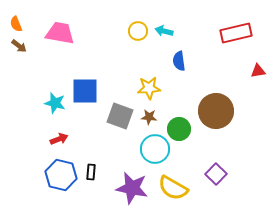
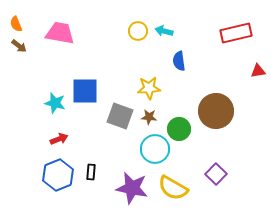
blue hexagon: moved 3 px left; rotated 24 degrees clockwise
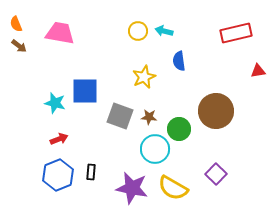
yellow star: moved 5 px left, 11 px up; rotated 20 degrees counterclockwise
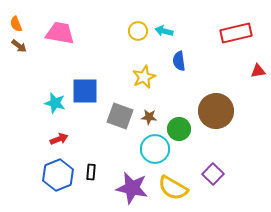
purple square: moved 3 px left
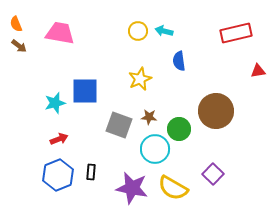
yellow star: moved 4 px left, 2 px down
cyan star: rotated 30 degrees counterclockwise
gray square: moved 1 px left, 9 px down
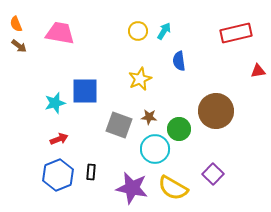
cyan arrow: rotated 108 degrees clockwise
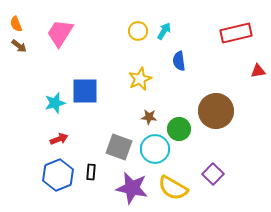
pink trapezoid: rotated 68 degrees counterclockwise
gray square: moved 22 px down
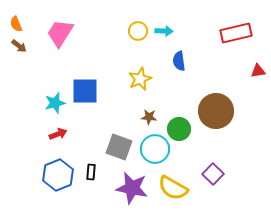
cyan arrow: rotated 60 degrees clockwise
red arrow: moved 1 px left, 5 px up
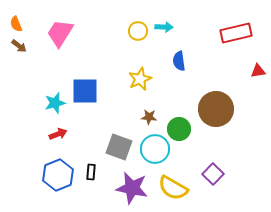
cyan arrow: moved 4 px up
brown circle: moved 2 px up
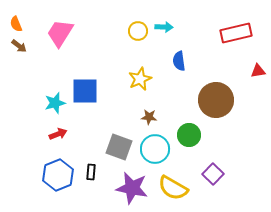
brown circle: moved 9 px up
green circle: moved 10 px right, 6 px down
